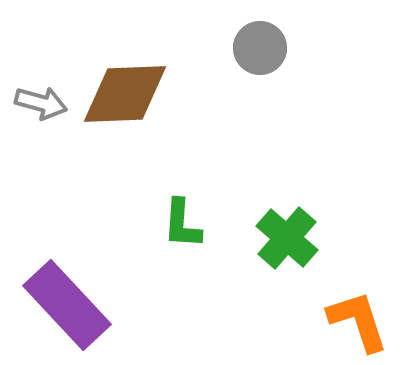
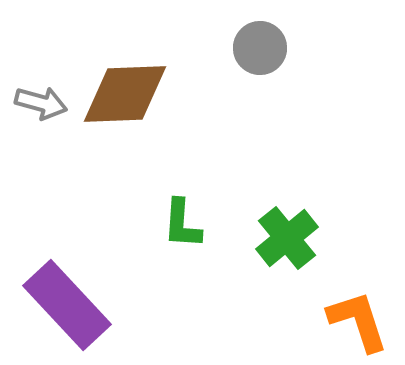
green cross: rotated 10 degrees clockwise
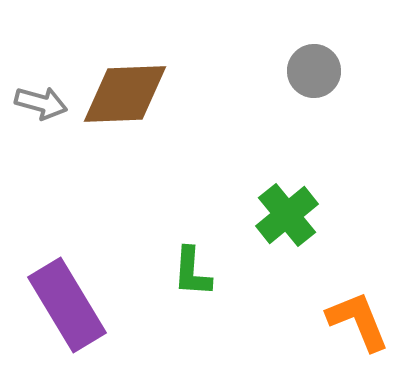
gray circle: moved 54 px right, 23 px down
green L-shape: moved 10 px right, 48 px down
green cross: moved 23 px up
purple rectangle: rotated 12 degrees clockwise
orange L-shape: rotated 4 degrees counterclockwise
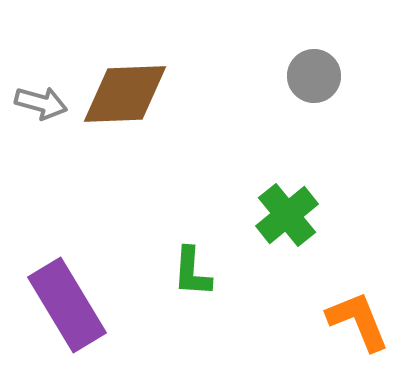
gray circle: moved 5 px down
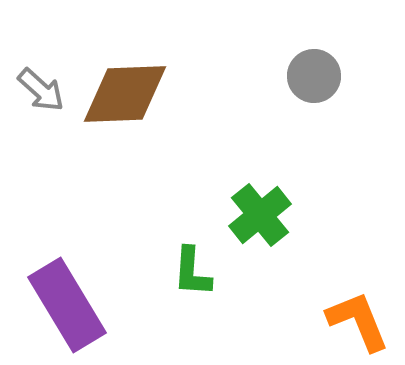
gray arrow: moved 13 px up; rotated 27 degrees clockwise
green cross: moved 27 px left
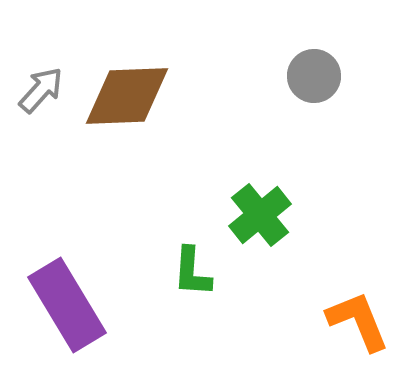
gray arrow: rotated 90 degrees counterclockwise
brown diamond: moved 2 px right, 2 px down
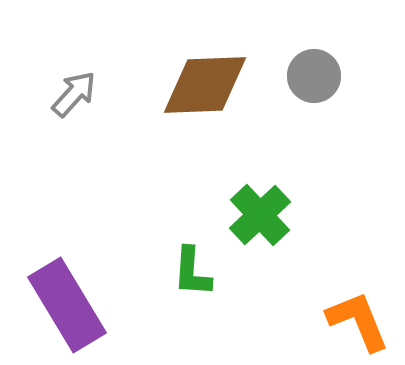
gray arrow: moved 33 px right, 4 px down
brown diamond: moved 78 px right, 11 px up
green cross: rotated 4 degrees counterclockwise
